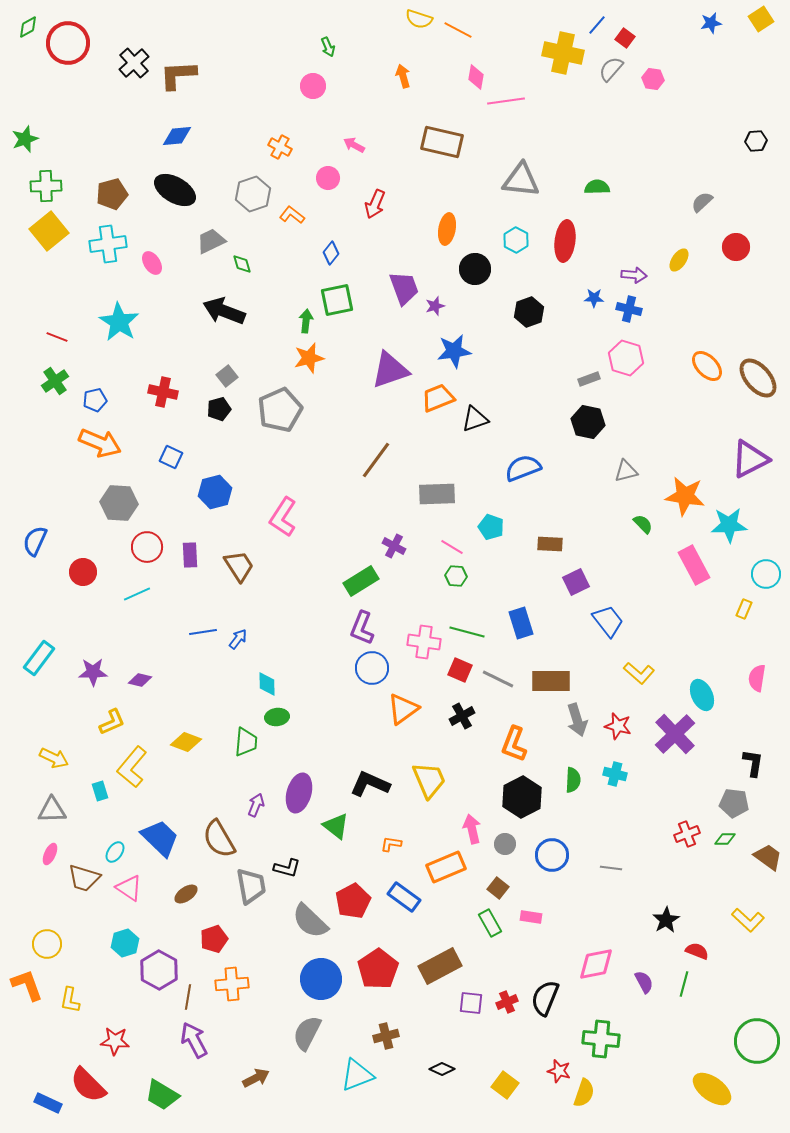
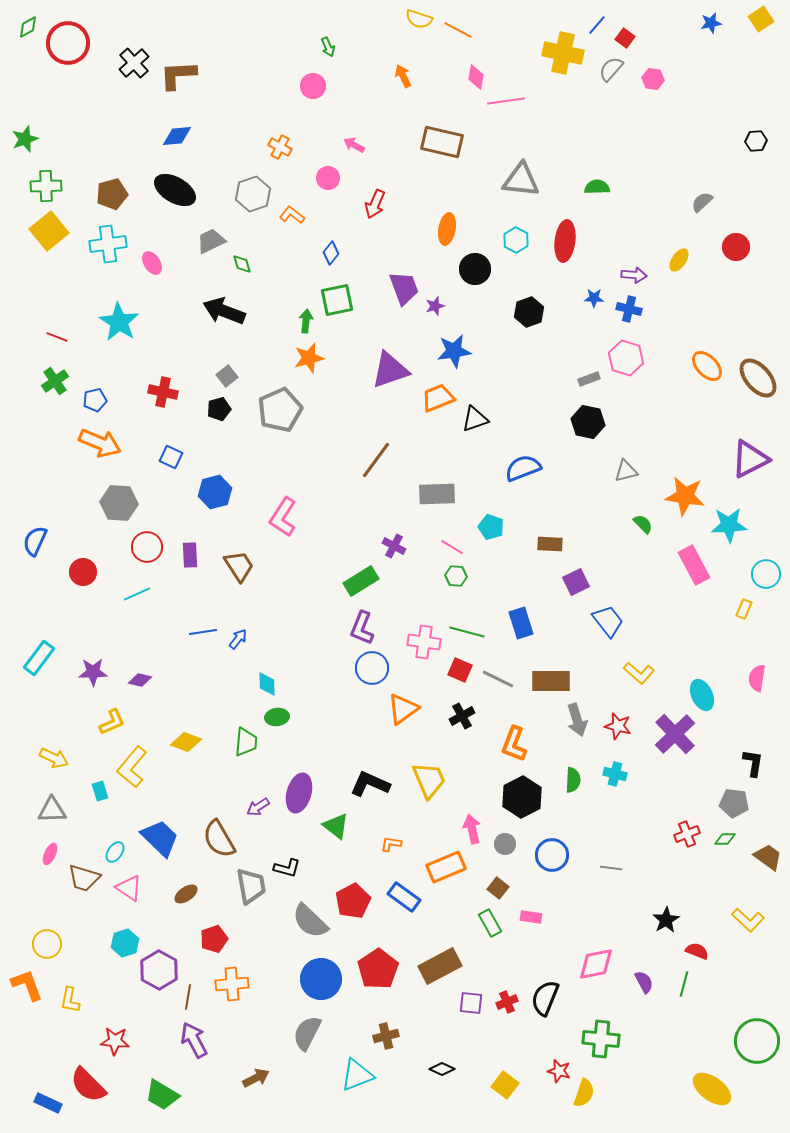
orange arrow at (403, 76): rotated 10 degrees counterclockwise
purple arrow at (256, 805): moved 2 px right, 2 px down; rotated 145 degrees counterclockwise
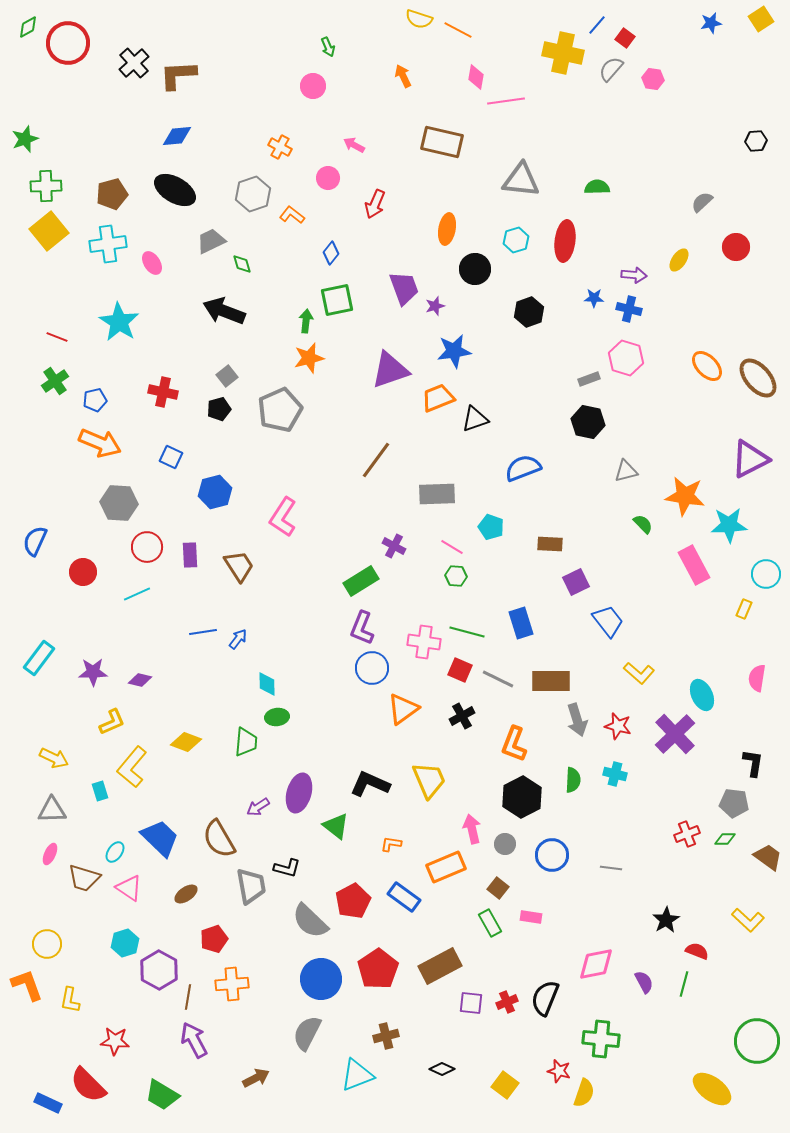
cyan hexagon at (516, 240): rotated 15 degrees clockwise
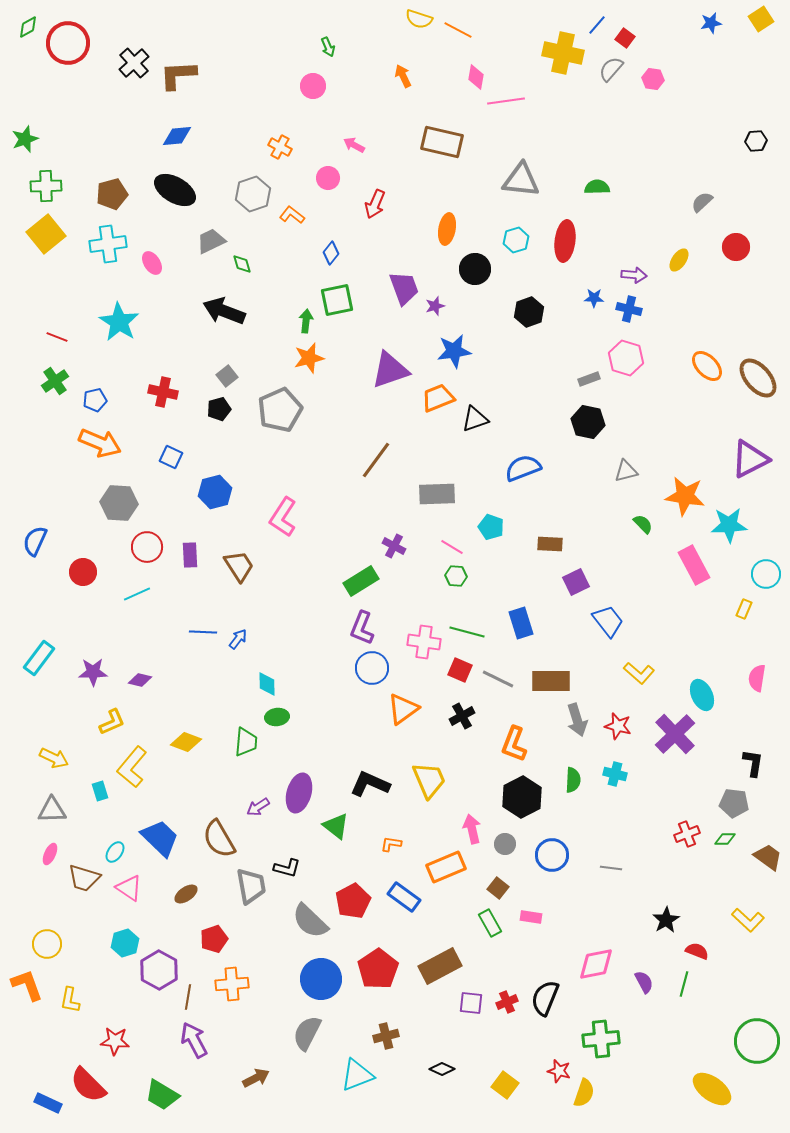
yellow square at (49, 231): moved 3 px left, 3 px down
blue line at (203, 632): rotated 12 degrees clockwise
green cross at (601, 1039): rotated 12 degrees counterclockwise
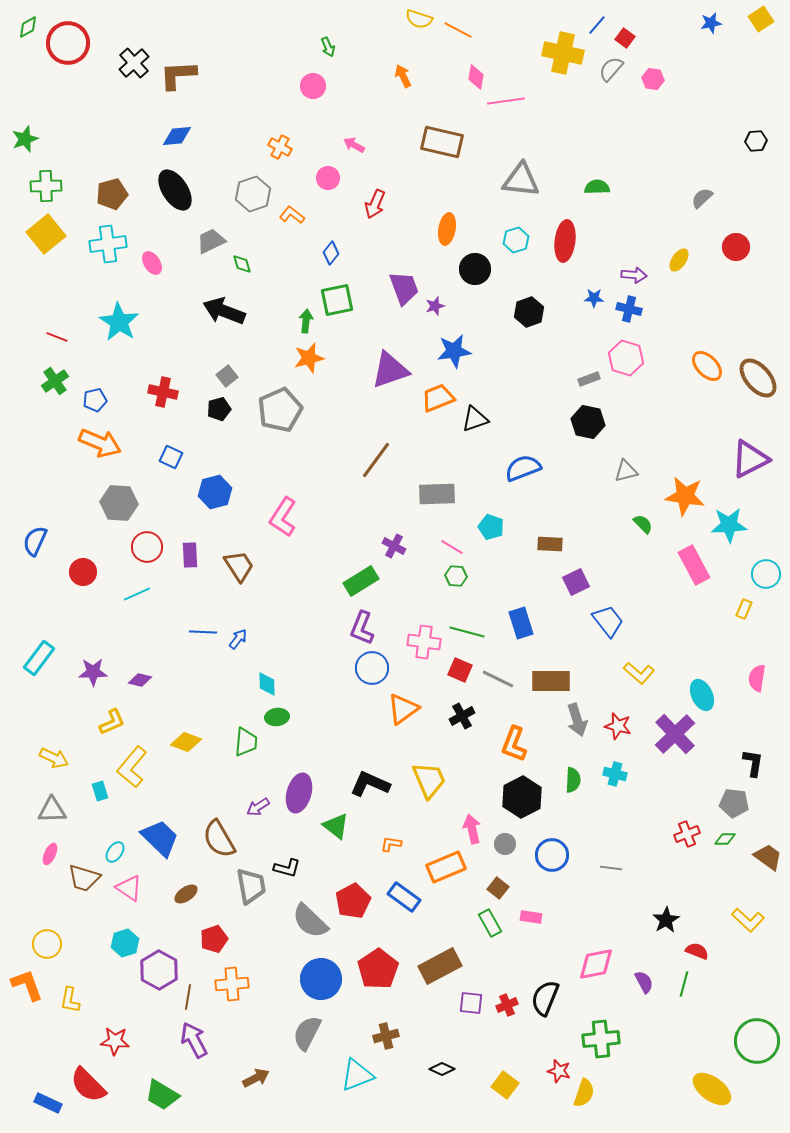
black ellipse at (175, 190): rotated 27 degrees clockwise
gray semicircle at (702, 202): moved 4 px up
red cross at (507, 1002): moved 3 px down
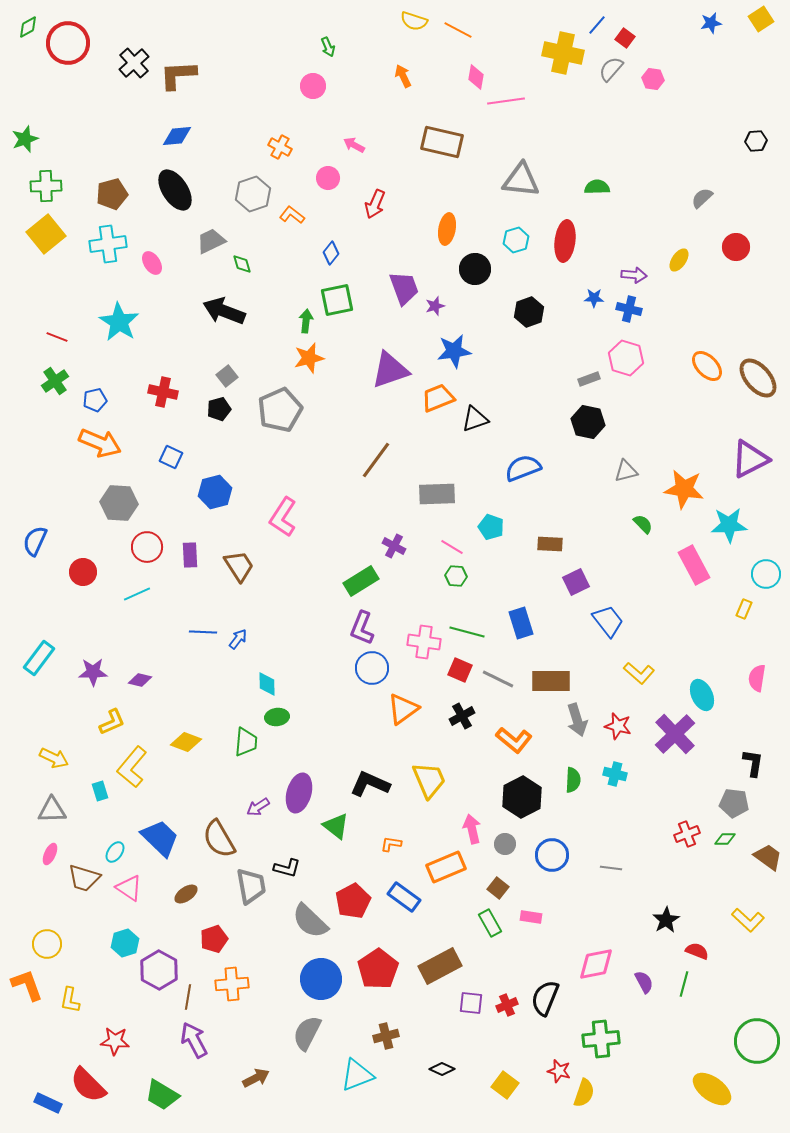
yellow semicircle at (419, 19): moved 5 px left, 2 px down
orange star at (685, 496): moved 1 px left, 7 px up
orange L-shape at (514, 744): moved 4 px up; rotated 72 degrees counterclockwise
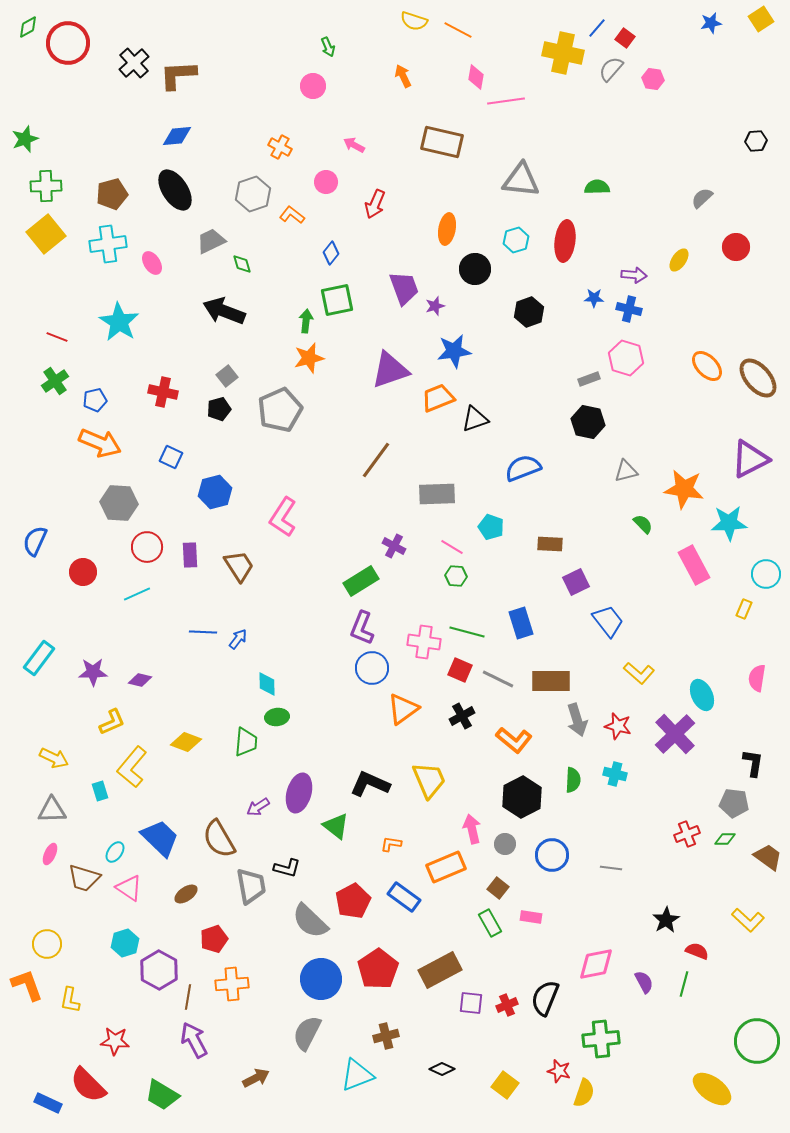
blue line at (597, 25): moved 3 px down
pink circle at (328, 178): moved 2 px left, 4 px down
cyan star at (729, 525): moved 2 px up
brown rectangle at (440, 966): moved 4 px down
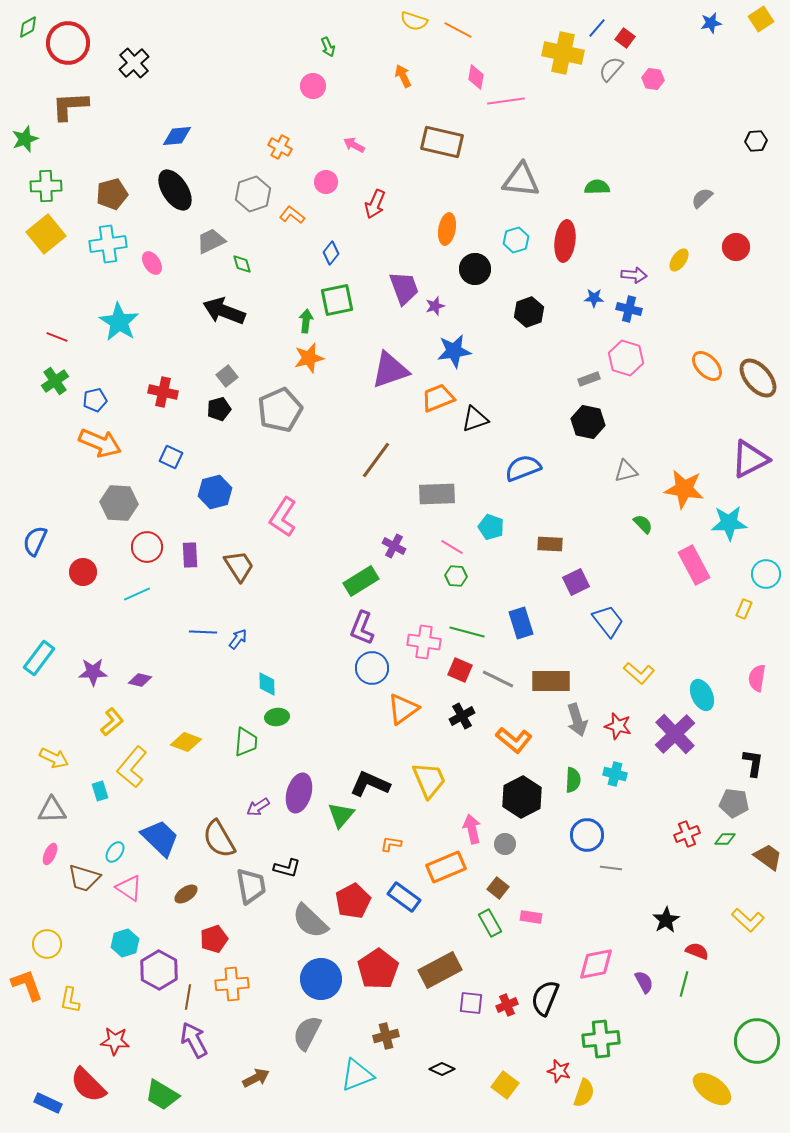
brown L-shape at (178, 75): moved 108 px left, 31 px down
yellow L-shape at (112, 722): rotated 16 degrees counterclockwise
green triangle at (336, 826): moved 5 px right, 11 px up; rotated 32 degrees clockwise
blue circle at (552, 855): moved 35 px right, 20 px up
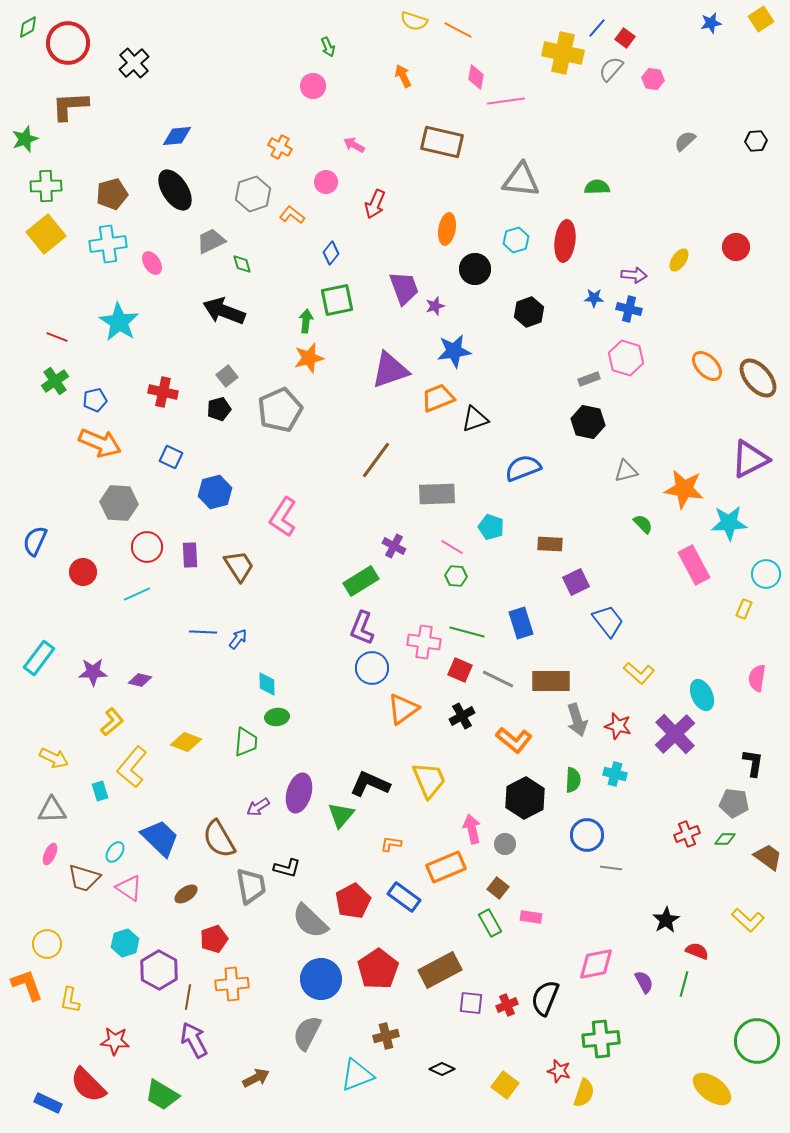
gray semicircle at (702, 198): moved 17 px left, 57 px up
black hexagon at (522, 797): moved 3 px right, 1 px down
